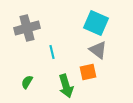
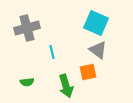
green semicircle: rotated 128 degrees counterclockwise
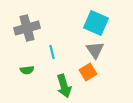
gray triangle: moved 3 px left; rotated 18 degrees clockwise
orange square: rotated 18 degrees counterclockwise
green semicircle: moved 12 px up
green arrow: moved 2 px left
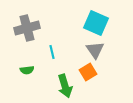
green arrow: moved 1 px right
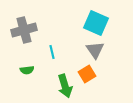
gray cross: moved 3 px left, 2 px down
orange square: moved 1 px left, 2 px down
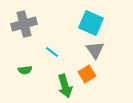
cyan square: moved 5 px left
gray cross: moved 6 px up
cyan line: rotated 40 degrees counterclockwise
green semicircle: moved 2 px left
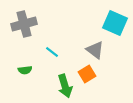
cyan square: moved 24 px right
gray triangle: rotated 18 degrees counterclockwise
